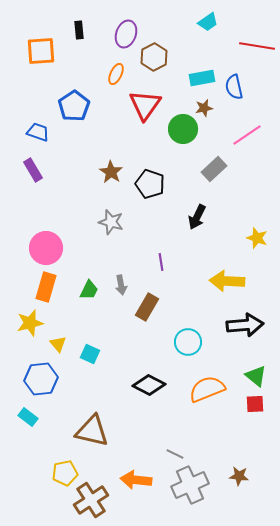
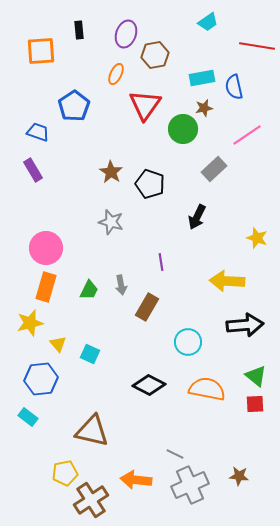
brown hexagon at (154, 57): moved 1 px right, 2 px up; rotated 16 degrees clockwise
orange semicircle at (207, 389): rotated 33 degrees clockwise
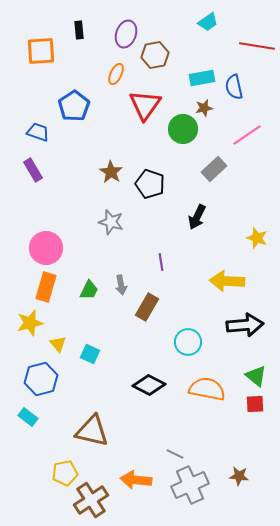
blue hexagon at (41, 379): rotated 8 degrees counterclockwise
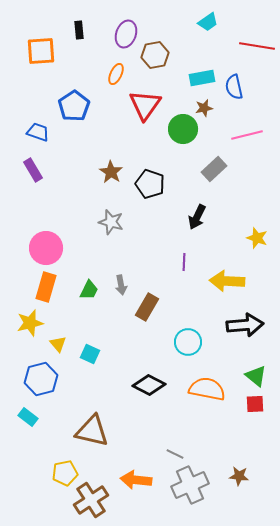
pink line at (247, 135): rotated 20 degrees clockwise
purple line at (161, 262): moved 23 px right; rotated 12 degrees clockwise
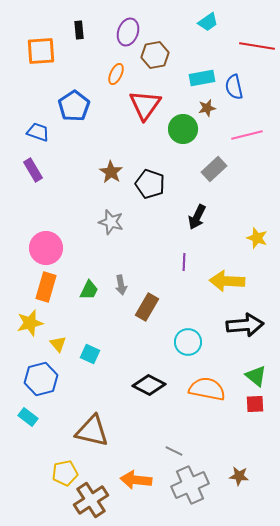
purple ellipse at (126, 34): moved 2 px right, 2 px up
brown star at (204, 108): moved 3 px right
gray line at (175, 454): moved 1 px left, 3 px up
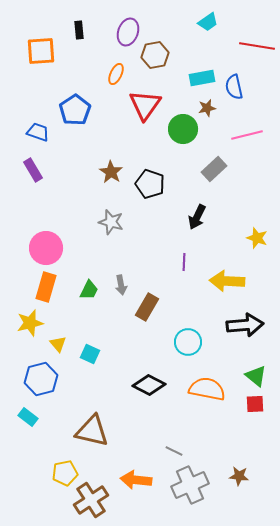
blue pentagon at (74, 106): moved 1 px right, 4 px down
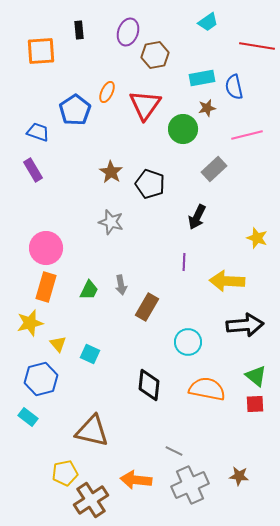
orange ellipse at (116, 74): moved 9 px left, 18 px down
black diamond at (149, 385): rotated 68 degrees clockwise
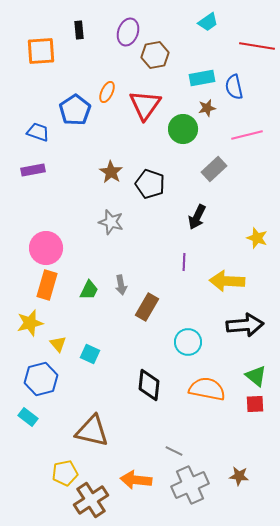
purple rectangle at (33, 170): rotated 70 degrees counterclockwise
orange rectangle at (46, 287): moved 1 px right, 2 px up
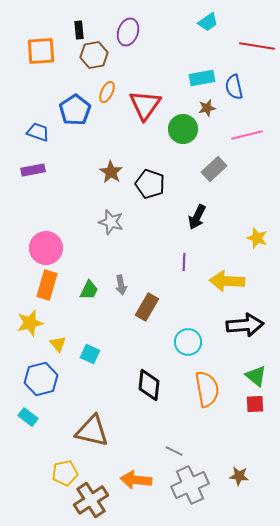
brown hexagon at (155, 55): moved 61 px left
orange semicircle at (207, 389): rotated 69 degrees clockwise
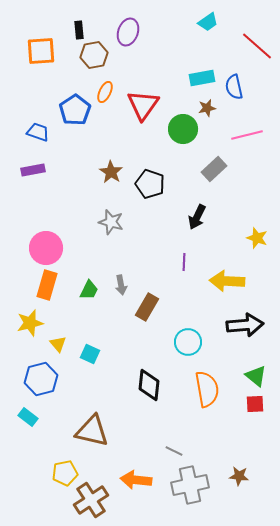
red line at (257, 46): rotated 32 degrees clockwise
orange ellipse at (107, 92): moved 2 px left
red triangle at (145, 105): moved 2 px left
gray cross at (190, 485): rotated 12 degrees clockwise
